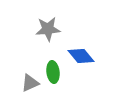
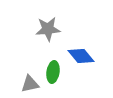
green ellipse: rotated 15 degrees clockwise
gray triangle: moved 1 px down; rotated 12 degrees clockwise
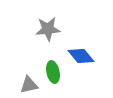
green ellipse: rotated 20 degrees counterclockwise
gray triangle: moved 1 px left, 1 px down
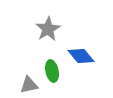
gray star: rotated 25 degrees counterclockwise
green ellipse: moved 1 px left, 1 px up
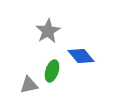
gray star: moved 2 px down
green ellipse: rotated 30 degrees clockwise
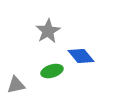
green ellipse: rotated 55 degrees clockwise
gray triangle: moved 13 px left
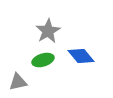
green ellipse: moved 9 px left, 11 px up
gray triangle: moved 2 px right, 3 px up
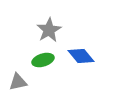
gray star: moved 1 px right, 1 px up
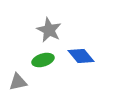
gray star: rotated 15 degrees counterclockwise
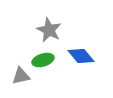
gray triangle: moved 3 px right, 6 px up
